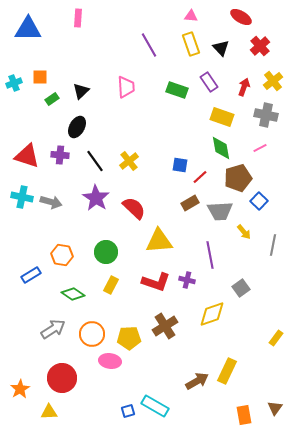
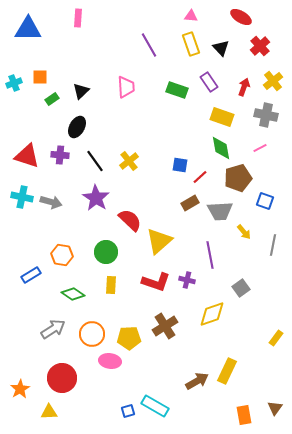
blue square at (259, 201): moved 6 px right; rotated 24 degrees counterclockwise
red semicircle at (134, 208): moved 4 px left, 12 px down
yellow triangle at (159, 241): rotated 36 degrees counterclockwise
yellow rectangle at (111, 285): rotated 24 degrees counterclockwise
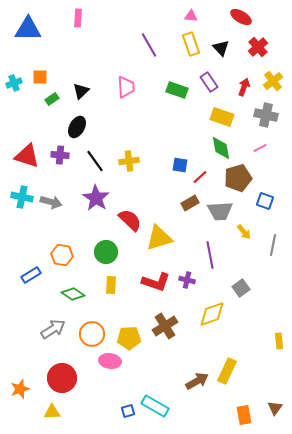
red cross at (260, 46): moved 2 px left, 1 px down
yellow cross at (129, 161): rotated 30 degrees clockwise
yellow triangle at (159, 241): moved 3 px up; rotated 24 degrees clockwise
yellow rectangle at (276, 338): moved 3 px right, 3 px down; rotated 42 degrees counterclockwise
orange star at (20, 389): rotated 12 degrees clockwise
yellow triangle at (49, 412): moved 3 px right
